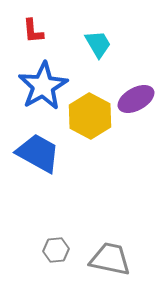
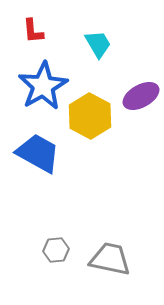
purple ellipse: moved 5 px right, 3 px up
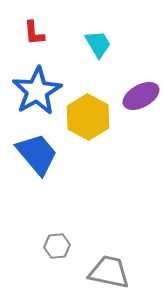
red L-shape: moved 1 px right, 2 px down
blue star: moved 6 px left, 5 px down
yellow hexagon: moved 2 px left, 1 px down
blue trapezoid: moved 1 px left, 1 px down; rotated 21 degrees clockwise
gray hexagon: moved 1 px right, 4 px up
gray trapezoid: moved 1 px left, 13 px down
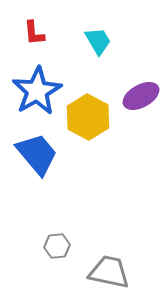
cyan trapezoid: moved 3 px up
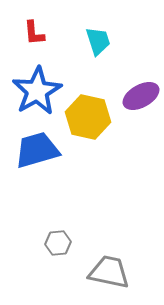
cyan trapezoid: rotated 12 degrees clockwise
yellow hexagon: rotated 15 degrees counterclockwise
blue trapezoid: moved 4 px up; rotated 66 degrees counterclockwise
gray hexagon: moved 1 px right, 3 px up
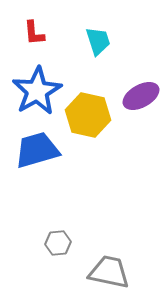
yellow hexagon: moved 2 px up
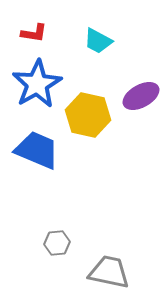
red L-shape: rotated 76 degrees counterclockwise
cyan trapezoid: rotated 136 degrees clockwise
blue star: moved 7 px up
blue trapezoid: rotated 39 degrees clockwise
gray hexagon: moved 1 px left
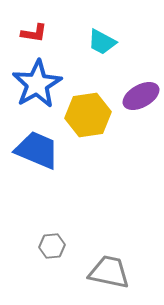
cyan trapezoid: moved 4 px right, 1 px down
yellow hexagon: rotated 21 degrees counterclockwise
gray hexagon: moved 5 px left, 3 px down
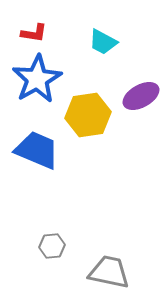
cyan trapezoid: moved 1 px right
blue star: moved 5 px up
